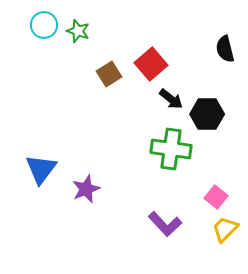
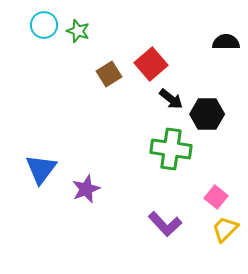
black semicircle: moved 1 px right, 7 px up; rotated 104 degrees clockwise
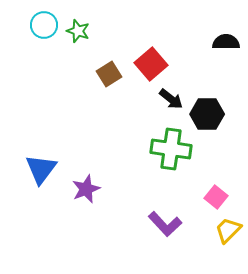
yellow trapezoid: moved 3 px right, 1 px down
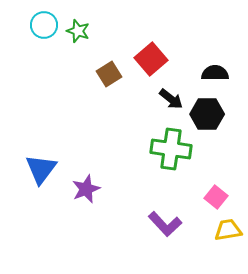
black semicircle: moved 11 px left, 31 px down
red square: moved 5 px up
yellow trapezoid: rotated 36 degrees clockwise
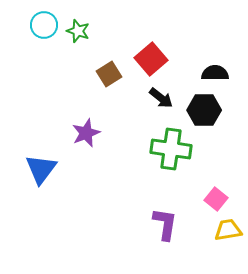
black arrow: moved 10 px left, 1 px up
black hexagon: moved 3 px left, 4 px up
purple star: moved 56 px up
pink square: moved 2 px down
purple L-shape: rotated 128 degrees counterclockwise
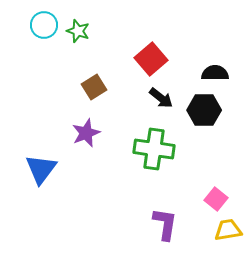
brown square: moved 15 px left, 13 px down
green cross: moved 17 px left
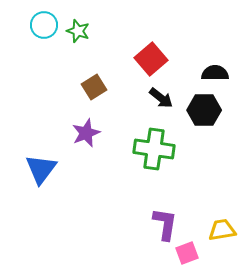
pink square: moved 29 px left, 54 px down; rotated 30 degrees clockwise
yellow trapezoid: moved 6 px left
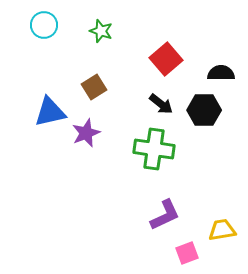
green star: moved 23 px right
red square: moved 15 px right
black semicircle: moved 6 px right
black arrow: moved 6 px down
blue triangle: moved 9 px right, 57 px up; rotated 40 degrees clockwise
purple L-shape: moved 9 px up; rotated 56 degrees clockwise
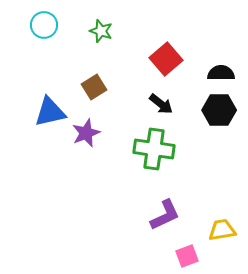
black hexagon: moved 15 px right
pink square: moved 3 px down
